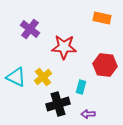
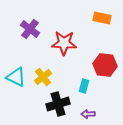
red star: moved 4 px up
cyan rectangle: moved 3 px right, 1 px up
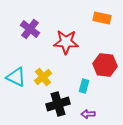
red star: moved 2 px right, 1 px up
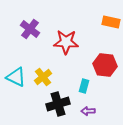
orange rectangle: moved 9 px right, 4 px down
purple arrow: moved 3 px up
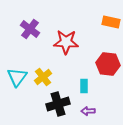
red hexagon: moved 3 px right, 1 px up
cyan triangle: moved 1 px right; rotated 40 degrees clockwise
cyan rectangle: rotated 16 degrees counterclockwise
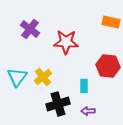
red hexagon: moved 2 px down
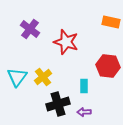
red star: rotated 15 degrees clockwise
purple arrow: moved 4 px left, 1 px down
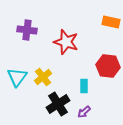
purple cross: moved 3 px left, 1 px down; rotated 30 degrees counterclockwise
black cross: rotated 15 degrees counterclockwise
purple arrow: rotated 40 degrees counterclockwise
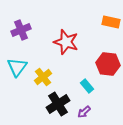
purple cross: moved 6 px left; rotated 30 degrees counterclockwise
red hexagon: moved 2 px up
cyan triangle: moved 10 px up
cyan rectangle: moved 3 px right; rotated 40 degrees counterclockwise
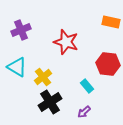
cyan triangle: rotated 35 degrees counterclockwise
black cross: moved 8 px left, 2 px up
